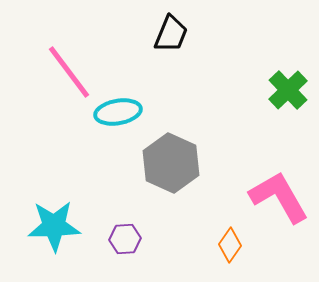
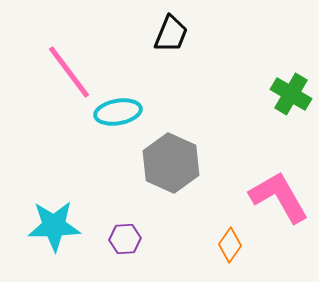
green cross: moved 3 px right, 4 px down; rotated 15 degrees counterclockwise
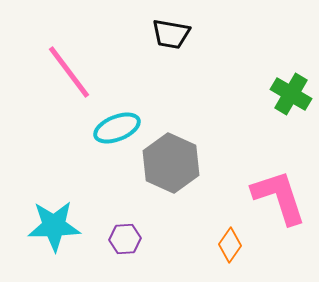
black trapezoid: rotated 78 degrees clockwise
cyan ellipse: moved 1 px left, 16 px down; rotated 12 degrees counterclockwise
pink L-shape: rotated 12 degrees clockwise
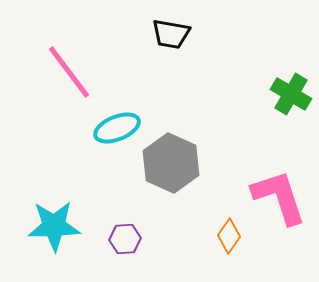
orange diamond: moved 1 px left, 9 px up
